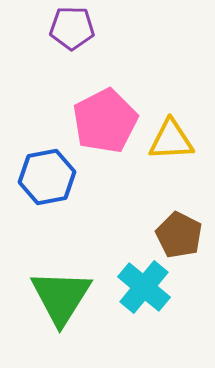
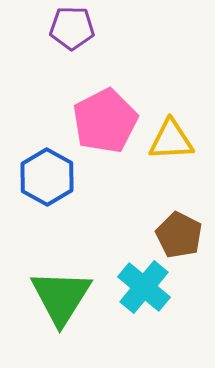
blue hexagon: rotated 20 degrees counterclockwise
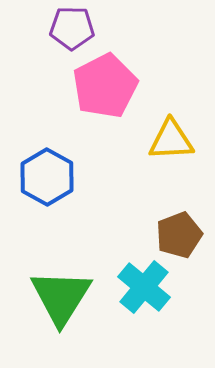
pink pentagon: moved 35 px up
brown pentagon: rotated 24 degrees clockwise
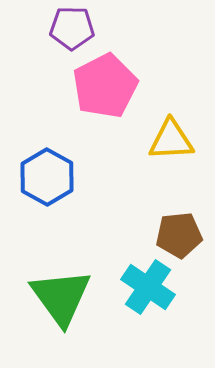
brown pentagon: rotated 15 degrees clockwise
cyan cross: moved 4 px right; rotated 6 degrees counterclockwise
green triangle: rotated 8 degrees counterclockwise
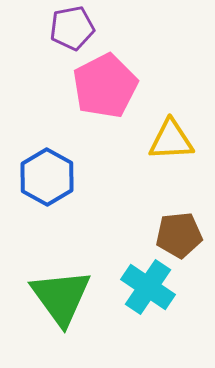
purple pentagon: rotated 12 degrees counterclockwise
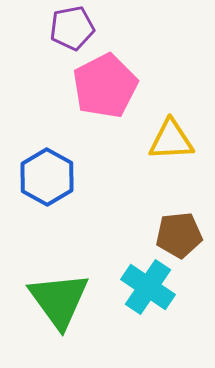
green triangle: moved 2 px left, 3 px down
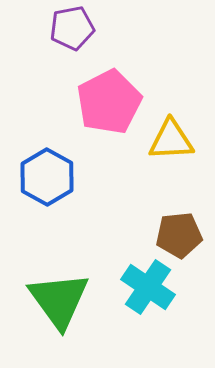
pink pentagon: moved 4 px right, 16 px down
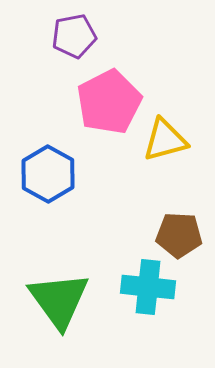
purple pentagon: moved 2 px right, 8 px down
yellow triangle: moved 6 px left; rotated 12 degrees counterclockwise
blue hexagon: moved 1 px right, 3 px up
brown pentagon: rotated 9 degrees clockwise
cyan cross: rotated 28 degrees counterclockwise
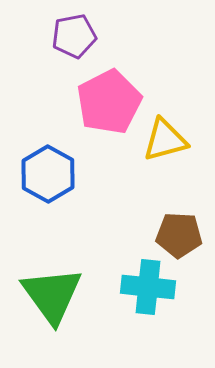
green triangle: moved 7 px left, 5 px up
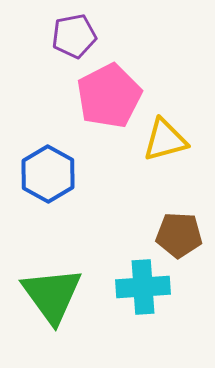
pink pentagon: moved 6 px up
cyan cross: moved 5 px left; rotated 10 degrees counterclockwise
